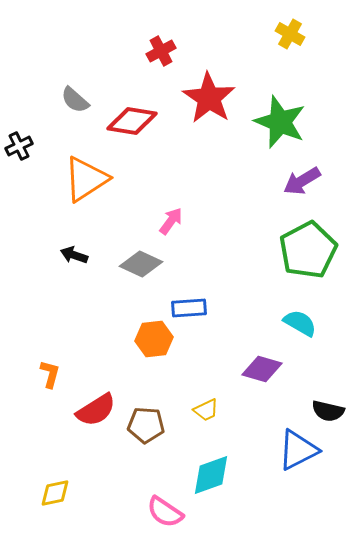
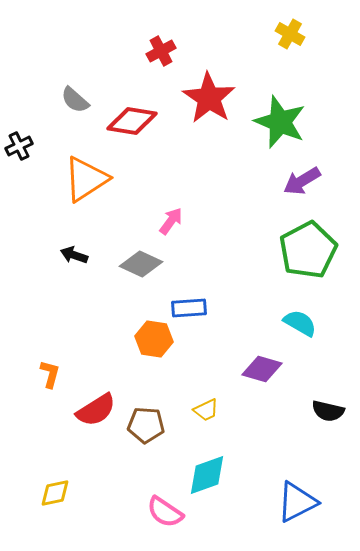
orange hexagon: rotated 15 degrees clockwise
blue triangle: moved 1 px left, 52 px down
cyan diamond: moved 4 px left
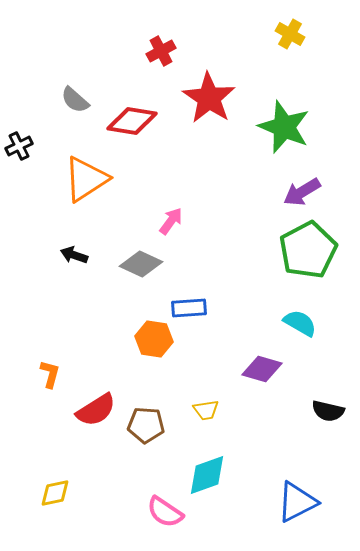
green star: moved 4 px right, 5 px down
purple arrow: moved 11 px down
yellow trapezoid: rotated 16 degrees clockwise
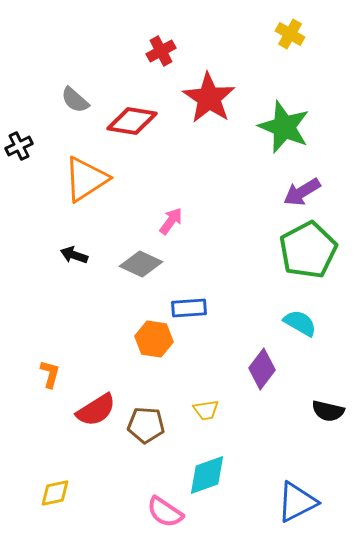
purple diamond: rotated 69 degrees counterclockwise
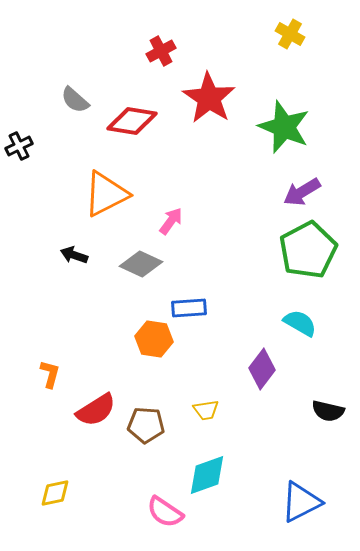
orange triangle: moved 20 px right, 15 px down; rotated 6 degrees clockwise
blue triangle: moved 4 px right
